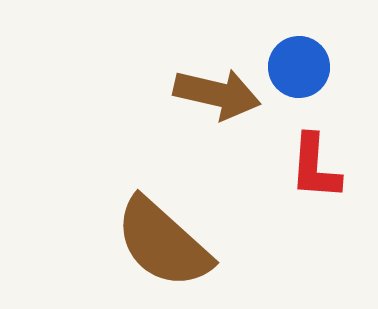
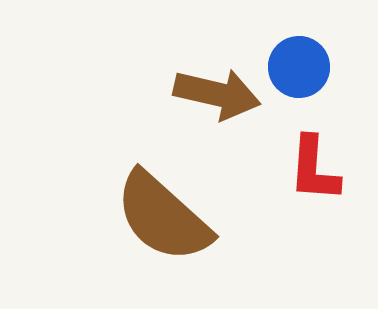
red L-shape: moved 1 px left, 2 px down
brown semicircle: moved 26 px up
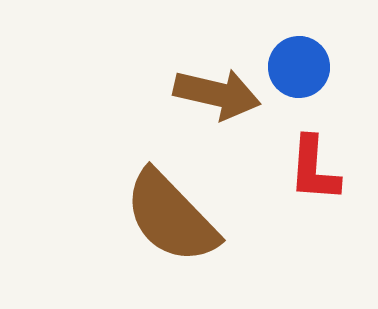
brown semicircle: moved 8 px right; rotated 4 degrees clockwise
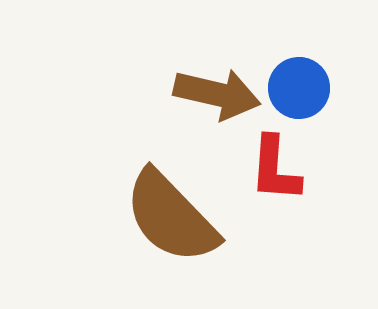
blue circle: moved 21 px down
red L-shape: moved 39 px left
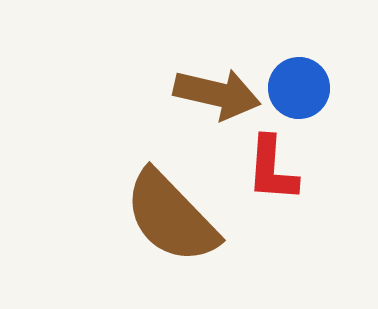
red L-shape: moved 3 px left
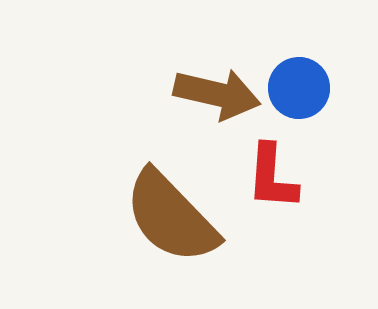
red L-shape: moved 8 px down
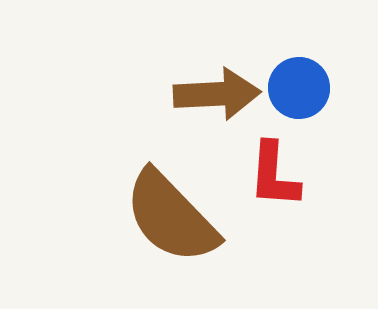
brown arrow: rotated 16 degrees counterclockwise
red L-shape: moved 2 px right, 2 px up
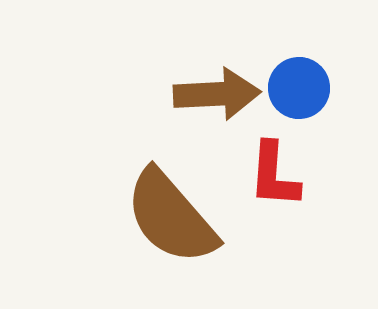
brown semicircle: rotated 3 degrees clockwise
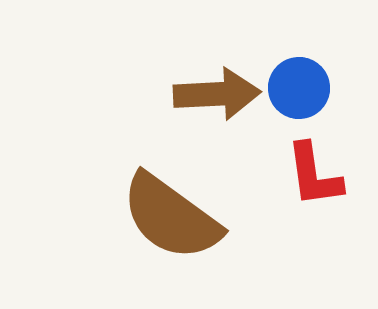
red L-shape: moved 40 px right; rotated 12 degrees counterclockwise
brown semicircle: rotated 13 degrees counterclockwise
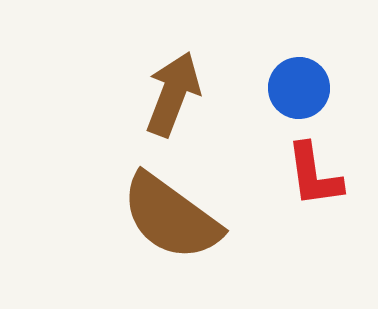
brown arrow: moved 44 px left; rotated 66 degrees counterclockwise
